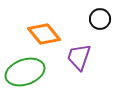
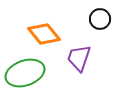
purple trapezoid: moved 1 px down
green ellipse: moved 1 px down
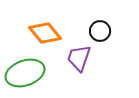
black circle: moved 12 px down
orange diamond: moved 1 px right, 1 px up
